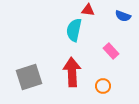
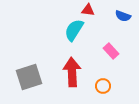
cyan semicircle: rotated 20 degrees clockwise
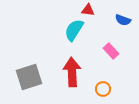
blue semicircle: moved 4 px down
orange circle: moved 3 px down
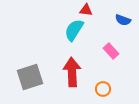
red triangle: moved 2 px left
gray square: moved 1 px right
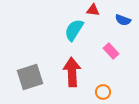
red triangle: moved 7 px right
orange circle: moved 3 px down
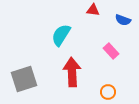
cyan semicircle: moved 13 px left, 5 px down
gray square: moved 6 px left, 2 px down
orange circle: moved 5 px right
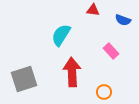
orange circle: moved 4 px left
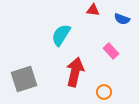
blue semicircle: moved 1 px left, 1 px up
red arrow: moved 3 px right; rotated 16 degrees clockwise
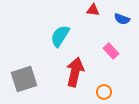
cyan semicircle: moved 1 px left, 1 px down
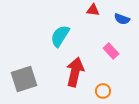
orange circle: moved 1 px left, 1 px up
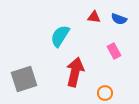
red triangle: moved 1 px right, 7 px down
blue semicircle: moved 3 px left
pink rectangle: moved 3 px right; rotated 14 degrees clockwise
orange circle: moved 2 px right, 2 px down
